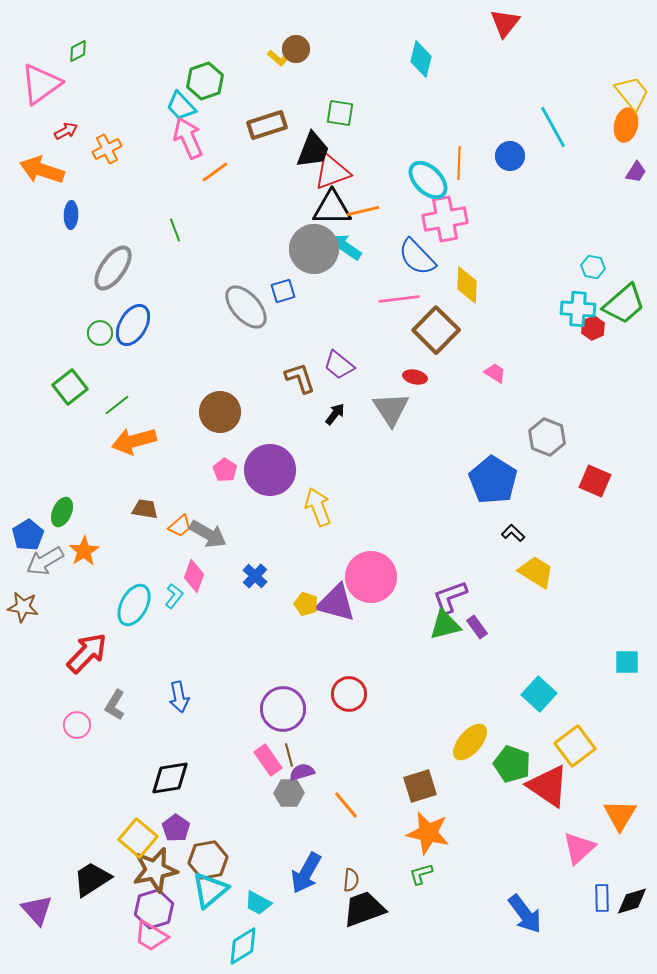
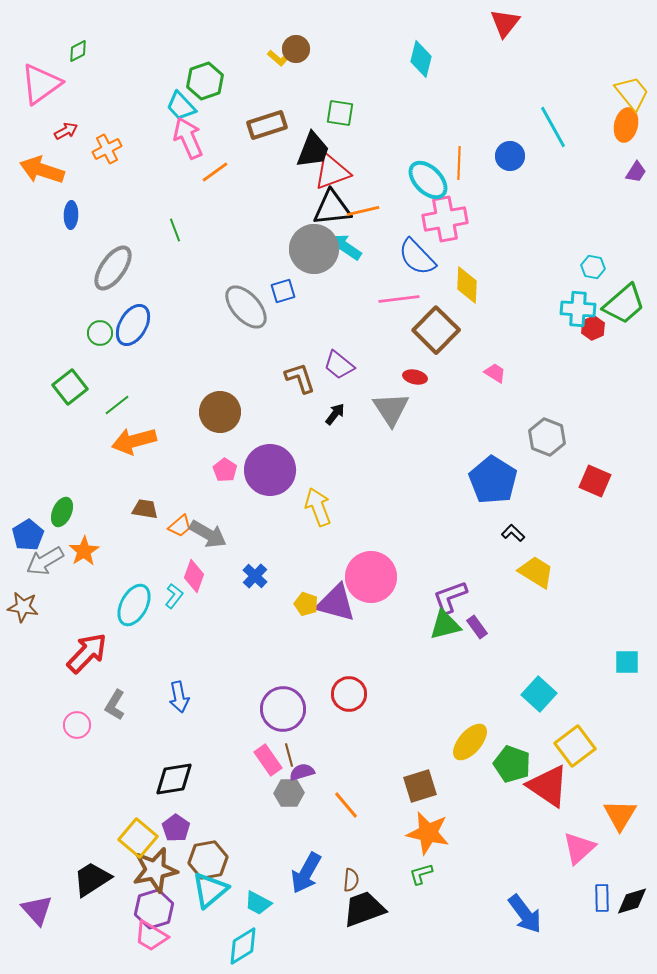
black triangle at (332, 208): rotated 6 degrees counterclockwise
black diamond at (170, 778): moved 4 px right, 1 px down
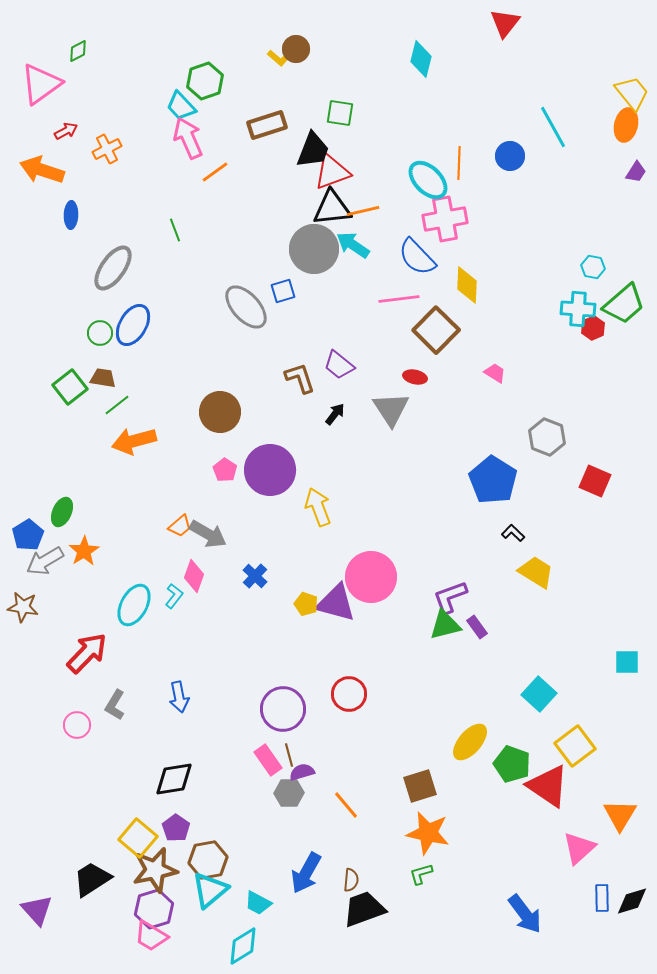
cyan arrow at (345, 247): moved 8 px right, 2 px up
brown trapezoid at (145, 509): moved 42 px left, 131 px up
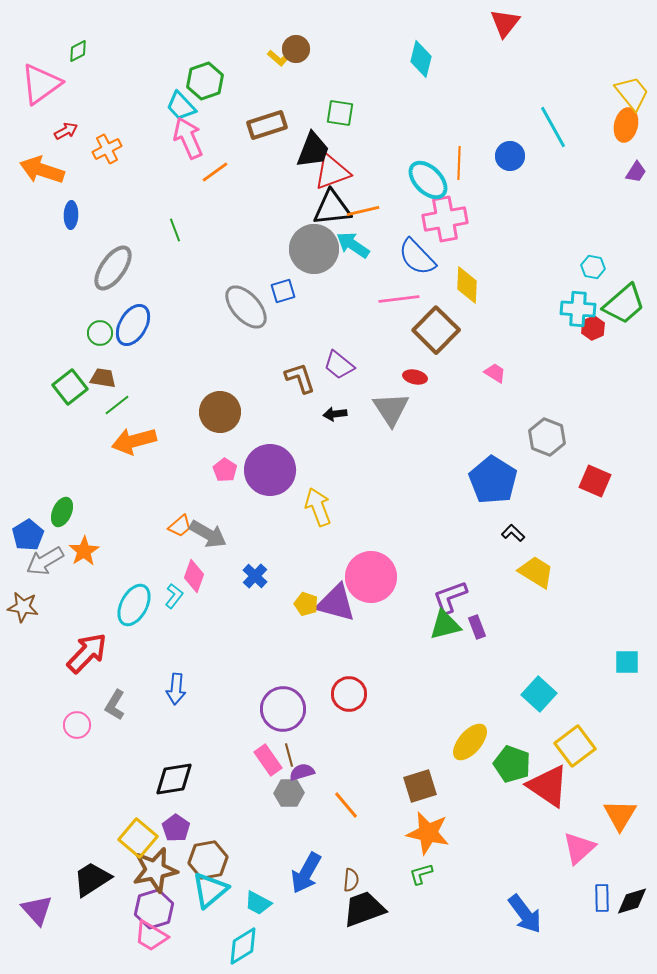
black arrow at (335, 414): rotated 135 degrees counterclockwise
purple rectangle at (477, 627): rotated 15 degrees clockwise
blue arrow at (179, 697): moved 3 px left, 8 px up; rotated 16 degrees clockwise
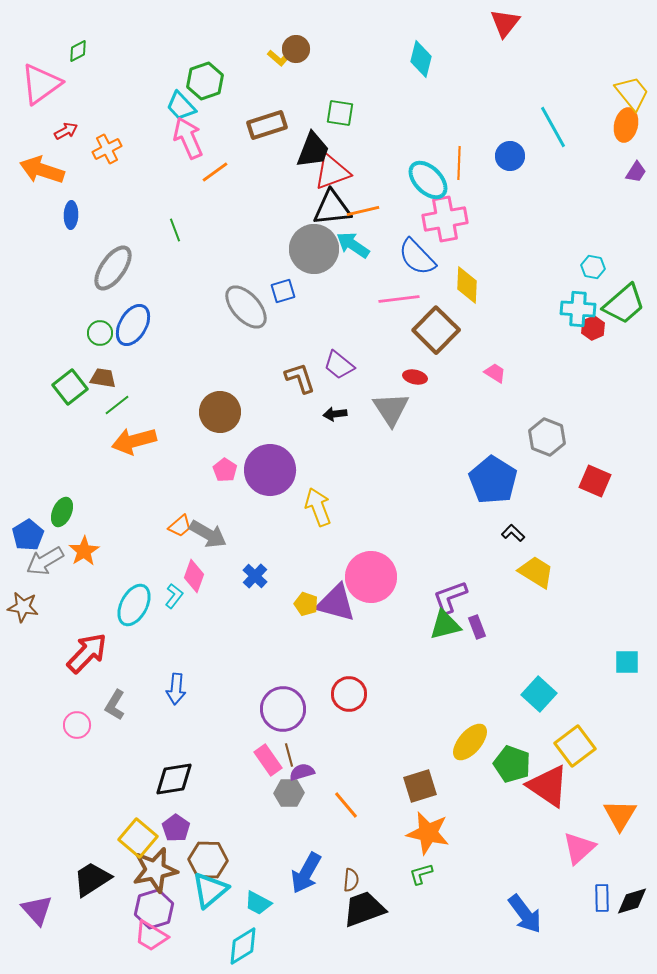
brown hexagon at (208, 860): rotated 12 degrees clockwise
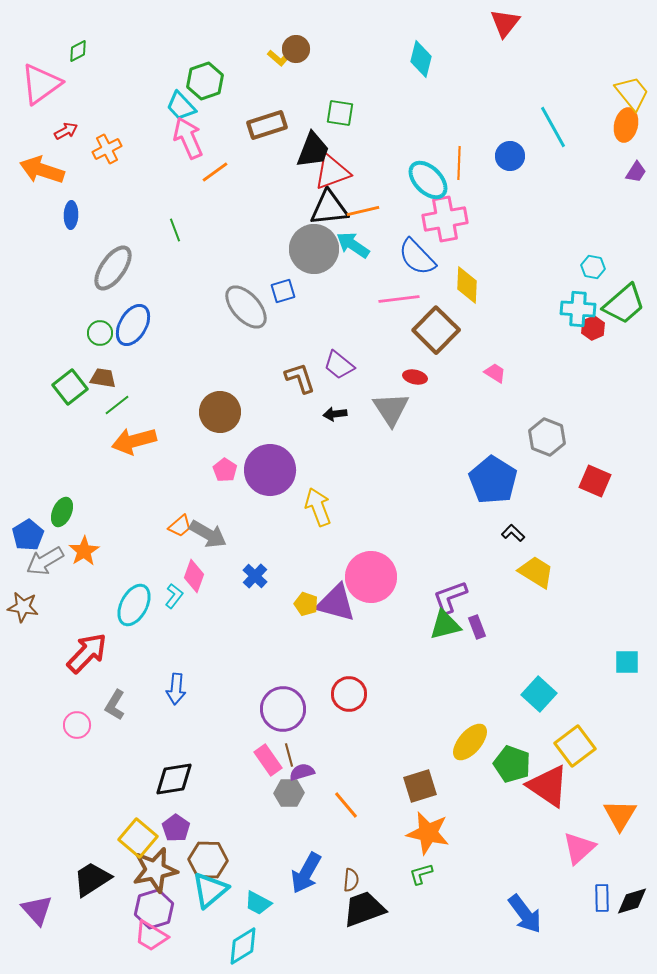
black triangle at (332, 208): moved 3 px left
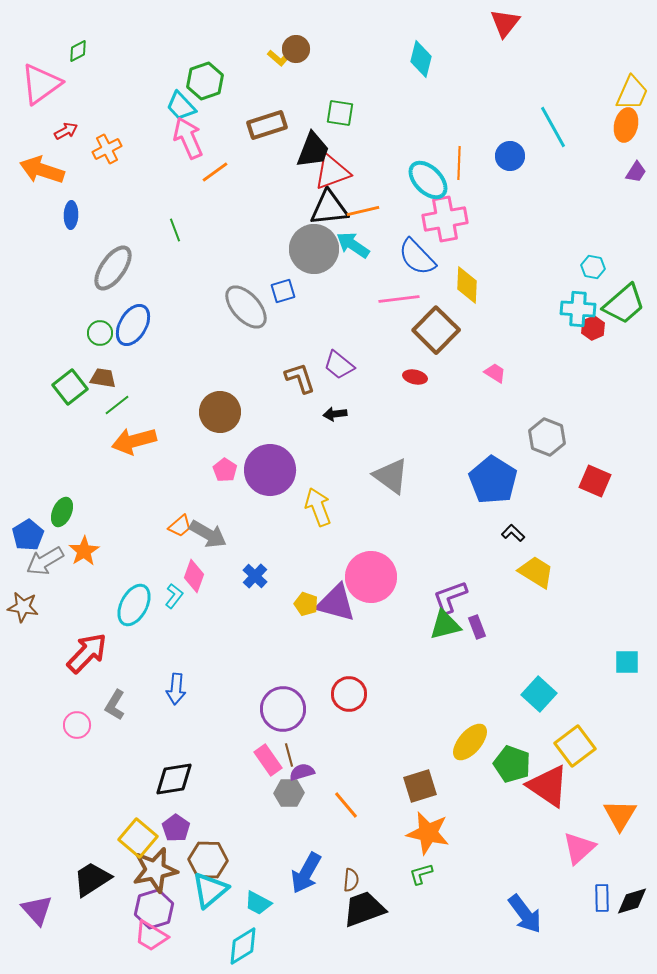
yellow trapezoid at (632, 93): rotated 63 degrees clockwise
gray triangle at (391, 409): moved 67 px down; rotated 21 degrees counterclockwise
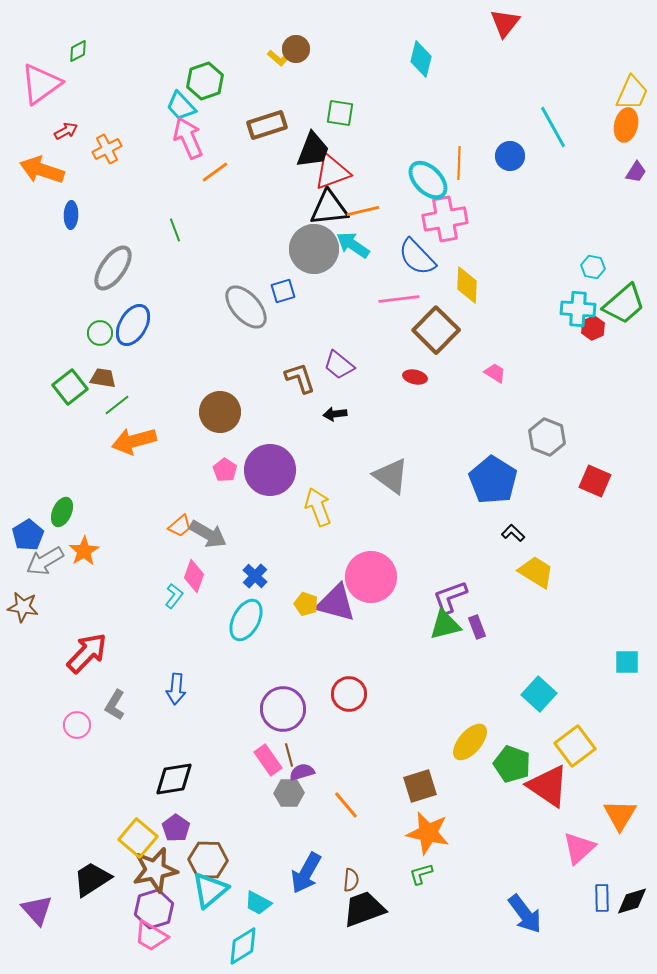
cyan ellipse at (134, 605): moved 112 px right, 15 px down
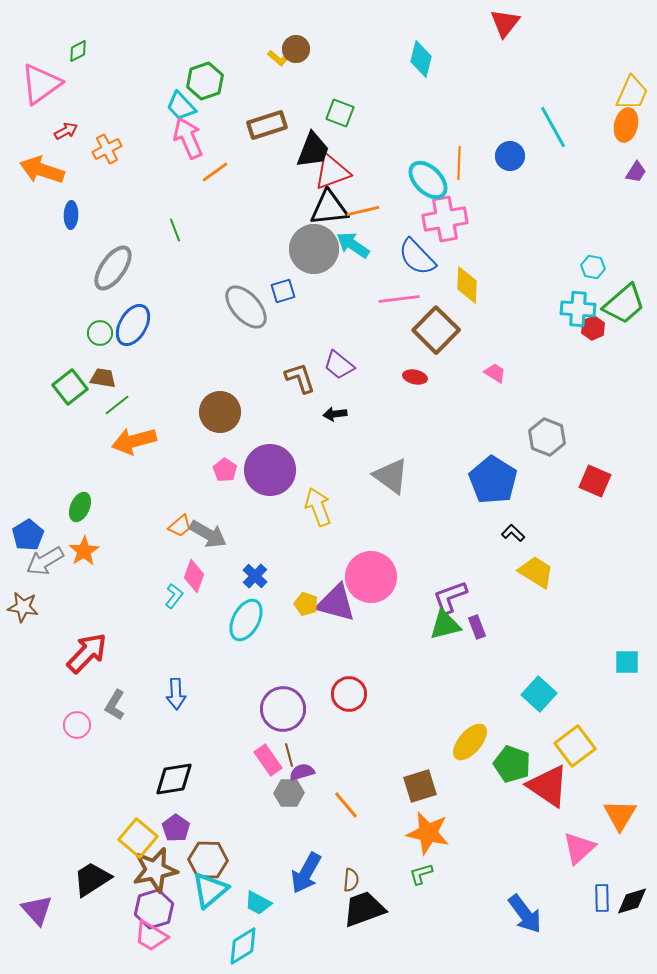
green square at (340, 113): rotated 12 degrees clockwise
green ellipse at (62, 512): moved 18 px right, 5 px up
blue arrow at (176, 689): moved 5 px down; rotated 8 degrees counterclockwise
